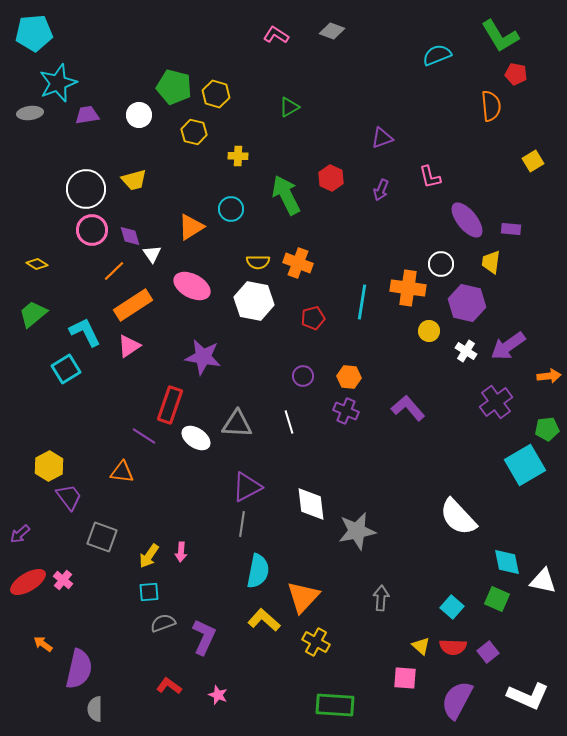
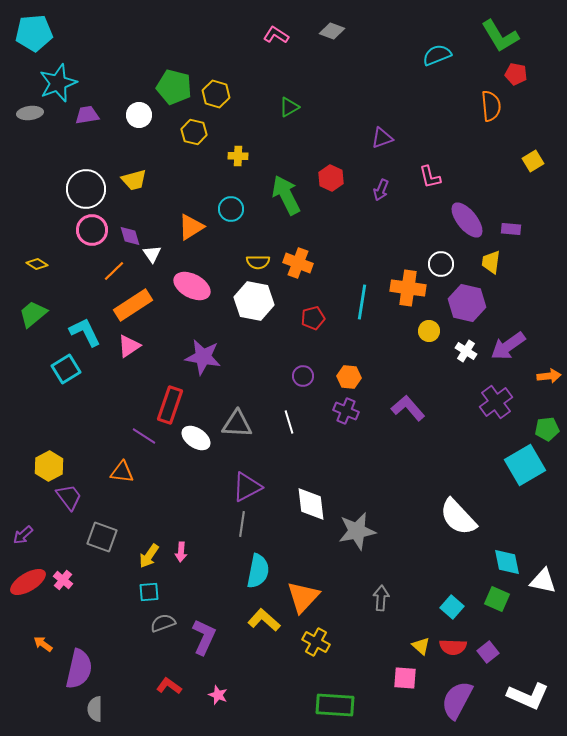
purple arrow at (20, 534): moved 3 px right, 1 px down
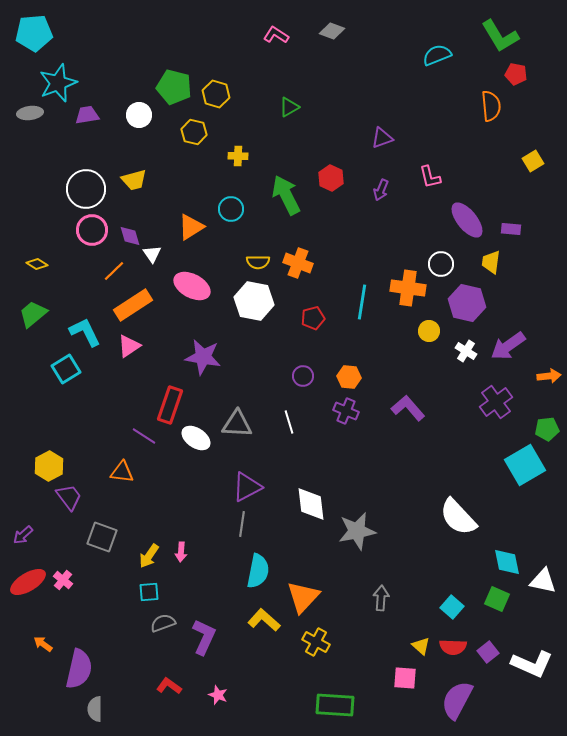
white L-shape at (528, 696): moved 4 px right, 32 px up
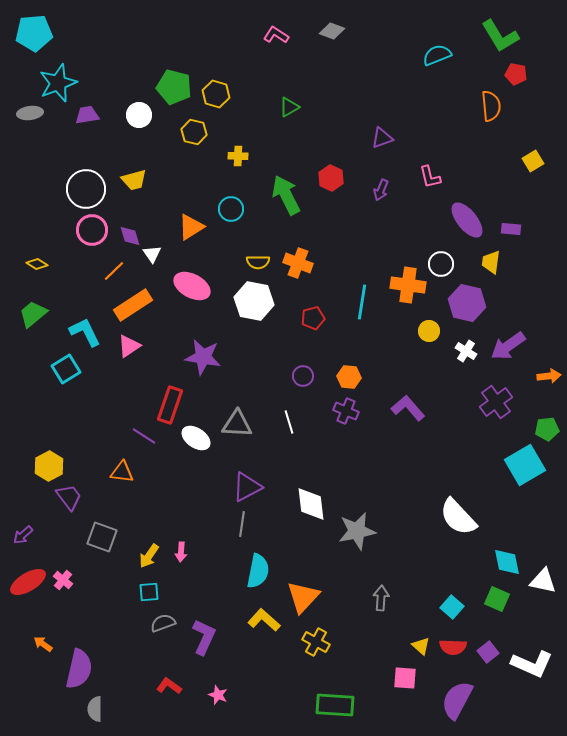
orange cross at (408, 288): moved 3 px up
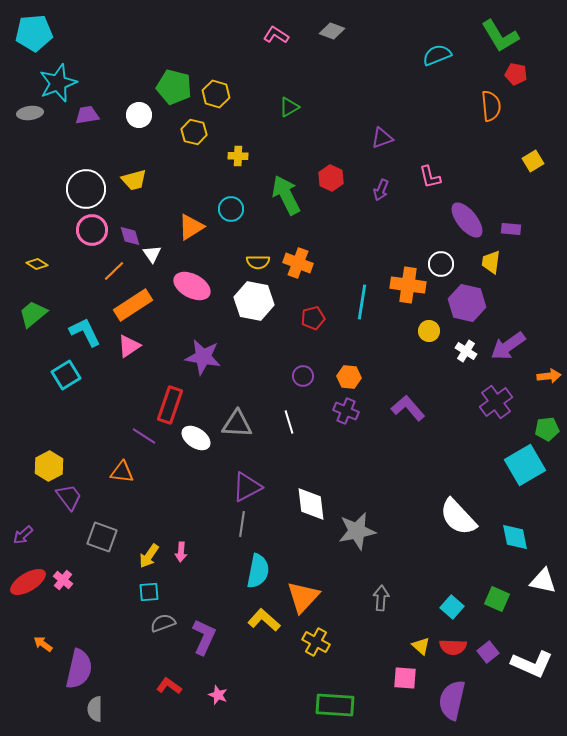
cyan square at (66, 369): moved 6 px down
cyan diamond at (507, 562): moved 8 px right, 25 px up
purple semicircle at (457, 700): moved 5 px left; rotated 15 degrees counterclockwise
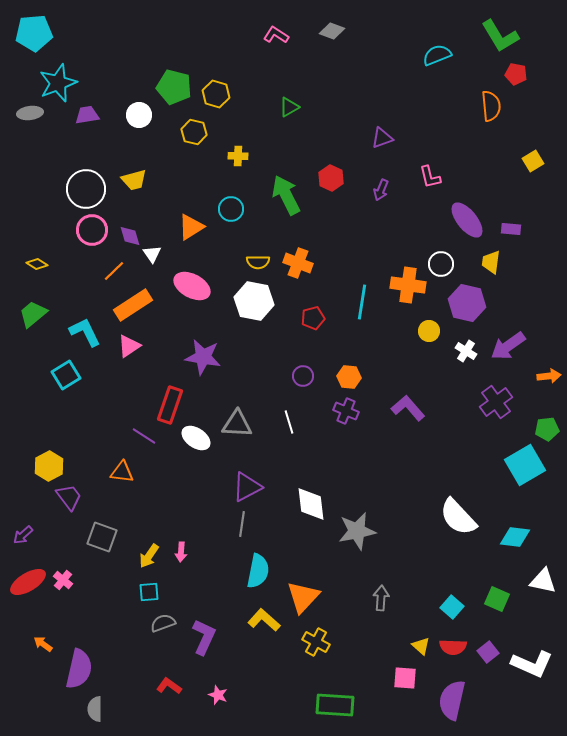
cyan diamond at (515, 537): rotated 72 degrees counterclockwise
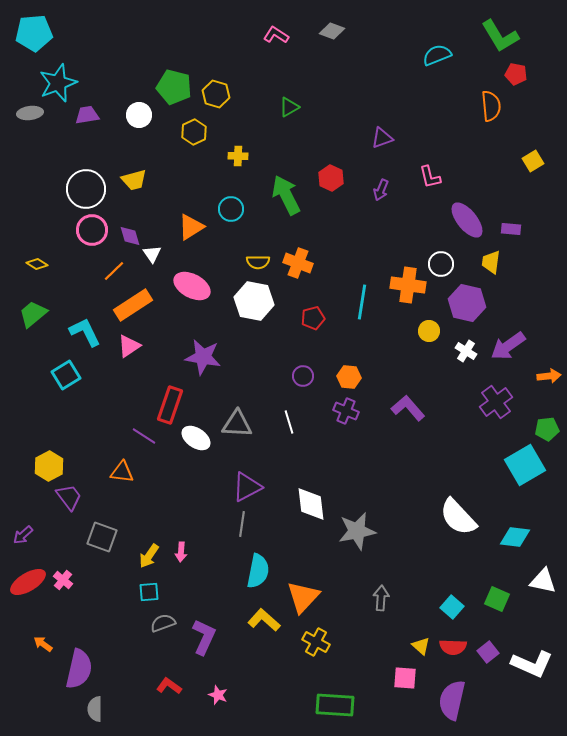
yellow hexagon at (194, 132): rotated 20 degrees clockwise
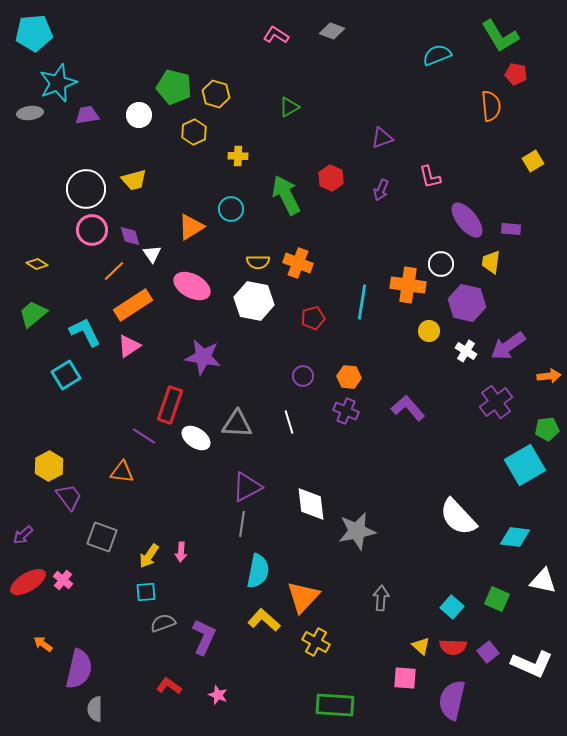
cyan square at (149, 592): moved 3 px left
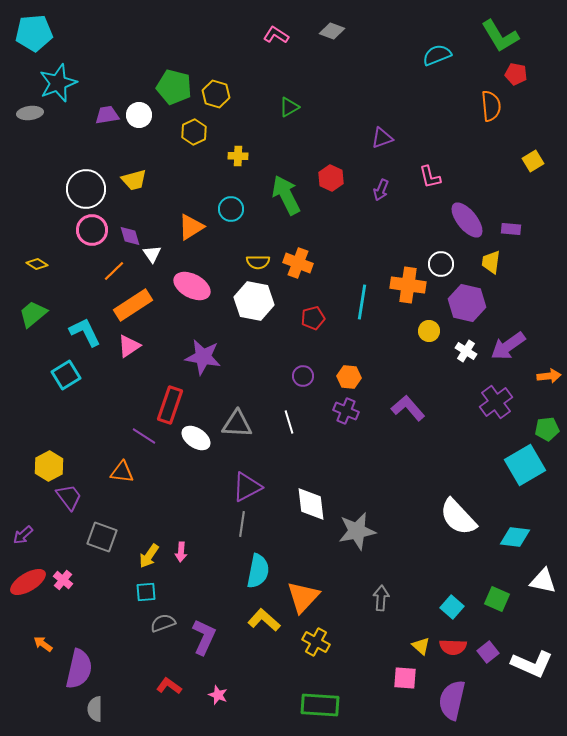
purple trapezoid at (87, 115): moved 20 px right
green rectangle at (335, 705): moved 15 px left
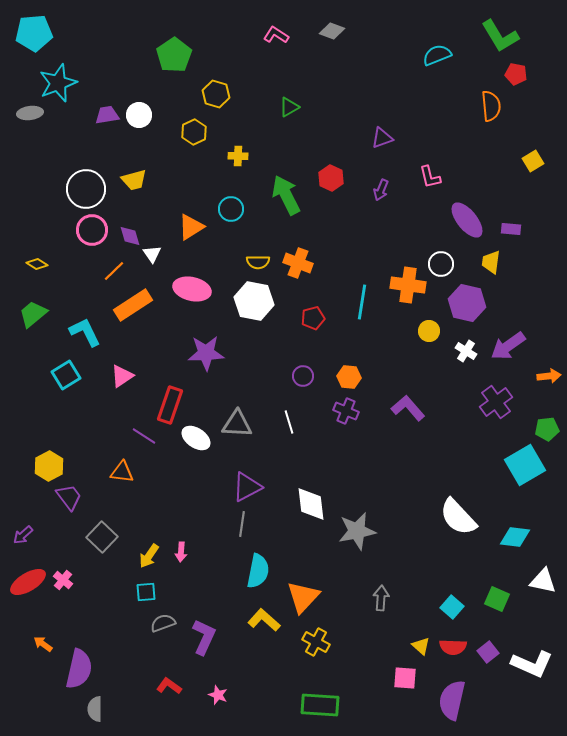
green pentagon at (174, 87): moved 32 px up; rotated 24 degrees clockwise
pink ellipse at (192, 286): moved 3 px down; rotated 15 degrees counterclockwise
pink triangle at (129, 346): moved 7 px left, 30 px down
purple star at (203, 357): moved 3 px right, 4 px up; rotated 12 degrees counterclockwise
gray square at (102, 537): rotated 24 degrees clockwise
